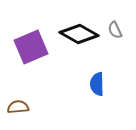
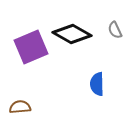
black diamond: moved 7 px left
brown semicircle: moved 2 px right
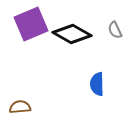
purple square: moved 23 px up
